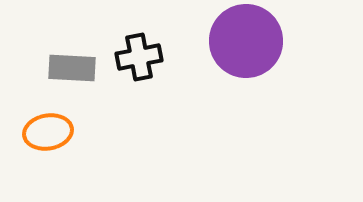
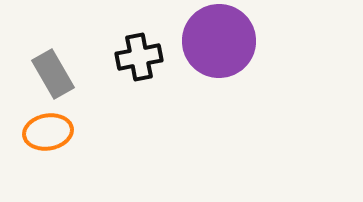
purple circle: moved 27 px left
gray rectangle: moved 19 px left, 6 px down; rotated 57 degrees clockwise
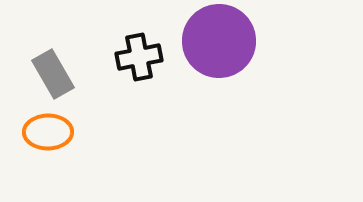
orange ellipse: rotated 9 degrees clockwise
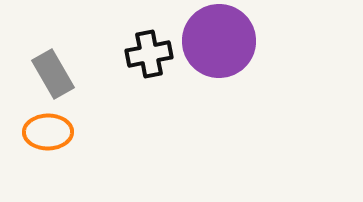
black cross: moved 10 px right, 3 px up
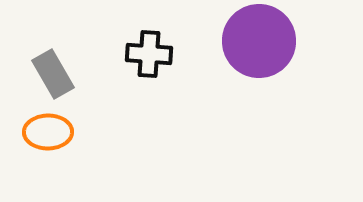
purple circle: moved 40 px right
black cross: rotated 15 degrees clockwise
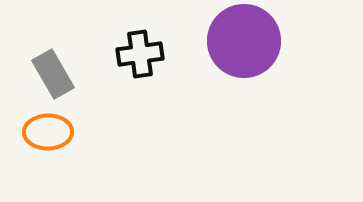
purple circle: moved 15 px left
black cross: moved 9 px left; rotated 12 degrees counterclockwise
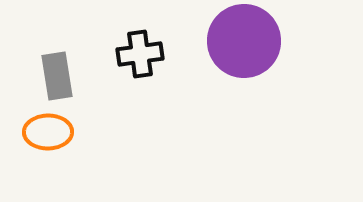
gray rectangle: moved 4 px right, 2 px down; rotated 21 degrees clockwise
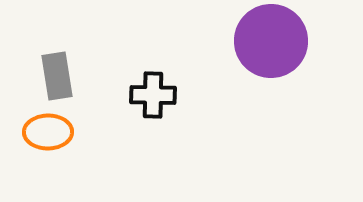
purple circle: moved 27 px right
black cross: moved 13 px right, 41 px down; rotated 9 degrees clockwise
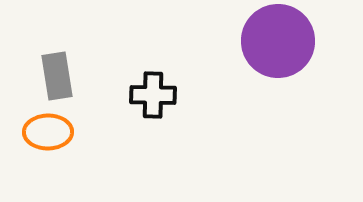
purple circle: moved 7 px right
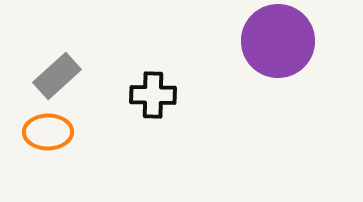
gray rectangle: rotated 57 degrees clockwise
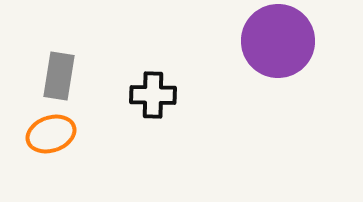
gray rectangle: moved 2 px right; rotated 39 degrees counterclockwise
orange ellipse: moved 3 px right, 2 px down; rotated 18 degrees counterclockwise
